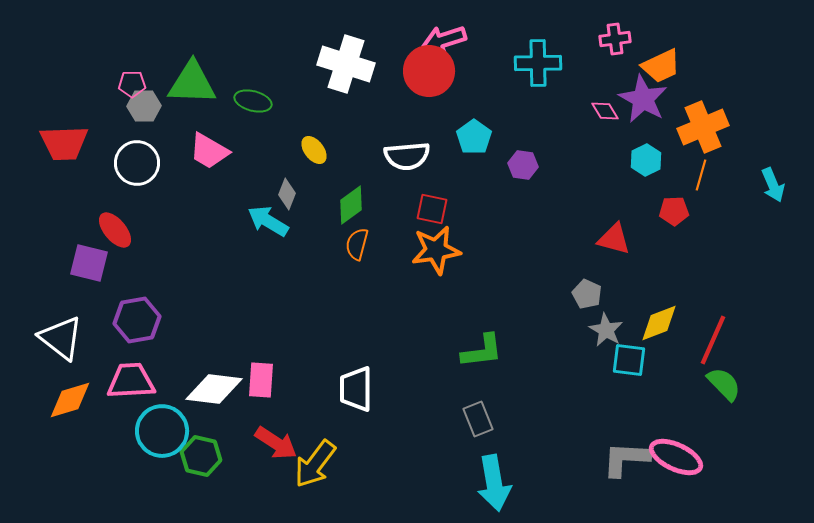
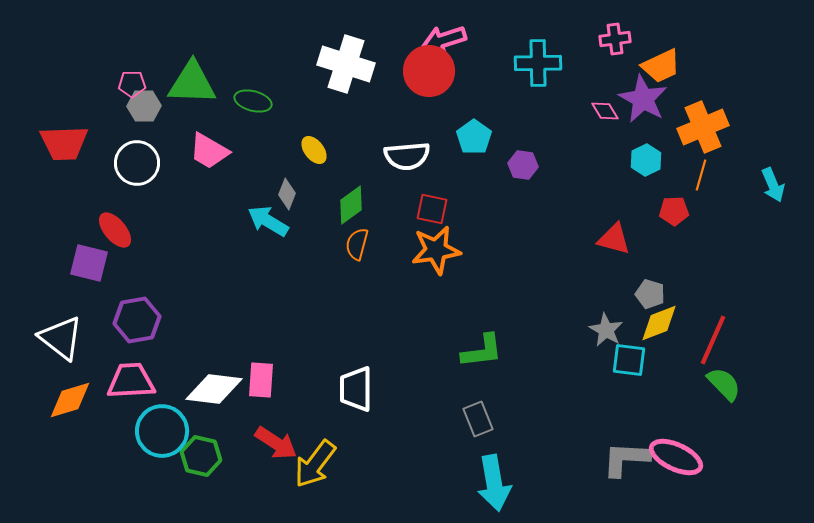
gray pentagon at (587, 294): moved 63 px right; rotated 8 degrees counterclockwise
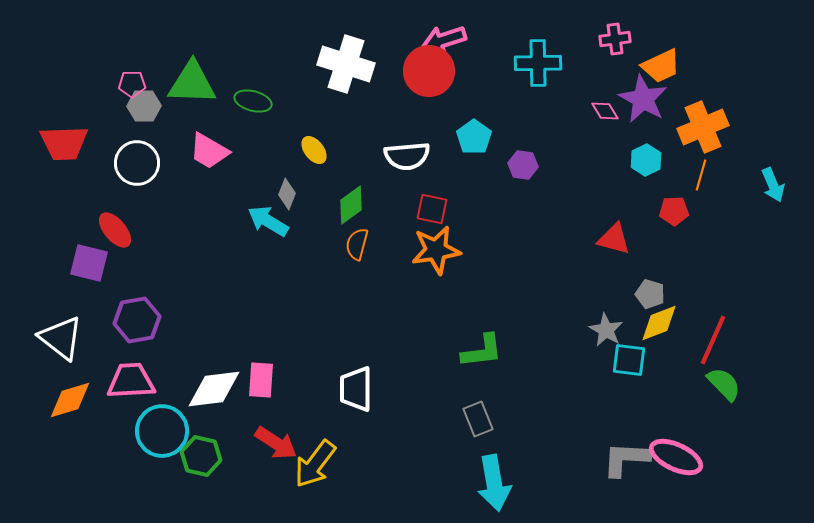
white diamond at (214, 389): rotated 14 degrees counterclockwise
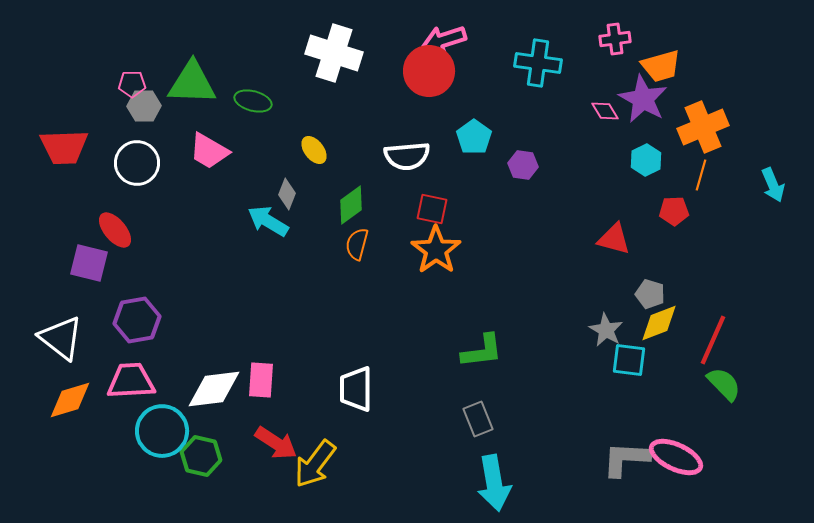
cyan cross at (538, 63): rotated 9 degrees clockwise
white cross at (346, 64): moved 12 px left, 11 px up
orange trapezoid at (661, 66): rotated 9 degrees clockwise
red trapezoid at (64, 143): moved 4 px down
orange star at (436, 250): rotated 27 degrees counterclockwise
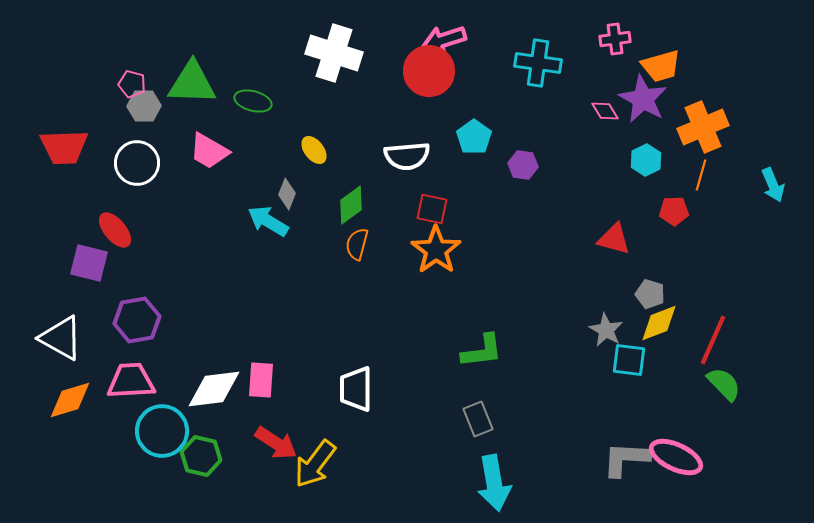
pink pentagon at (132, 84): rotated 16 degrees clockwise
white triangle at (61, 338): rotated 9 degrees counterclockwise
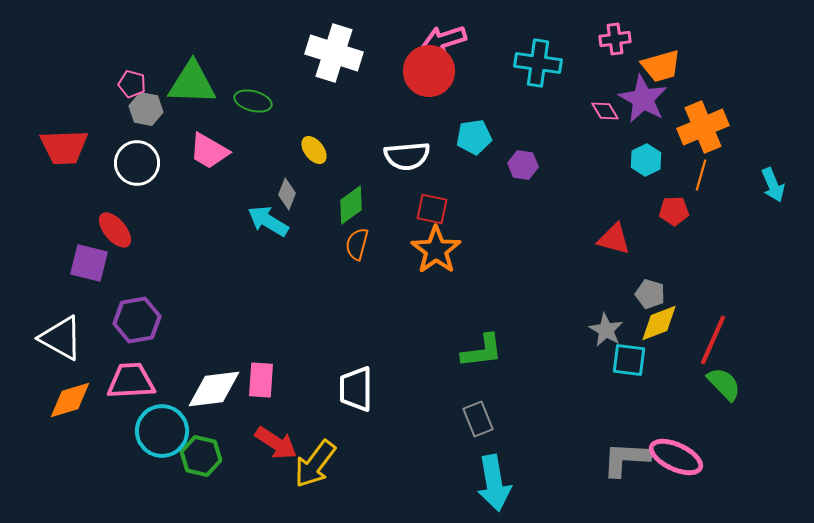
gray hexagon at (144, 106): moved 2 px right, 3 px down; rotated 12 degrees clockwise
cyan pentagon at (474, 137): rotated 28 degrees clockwise
